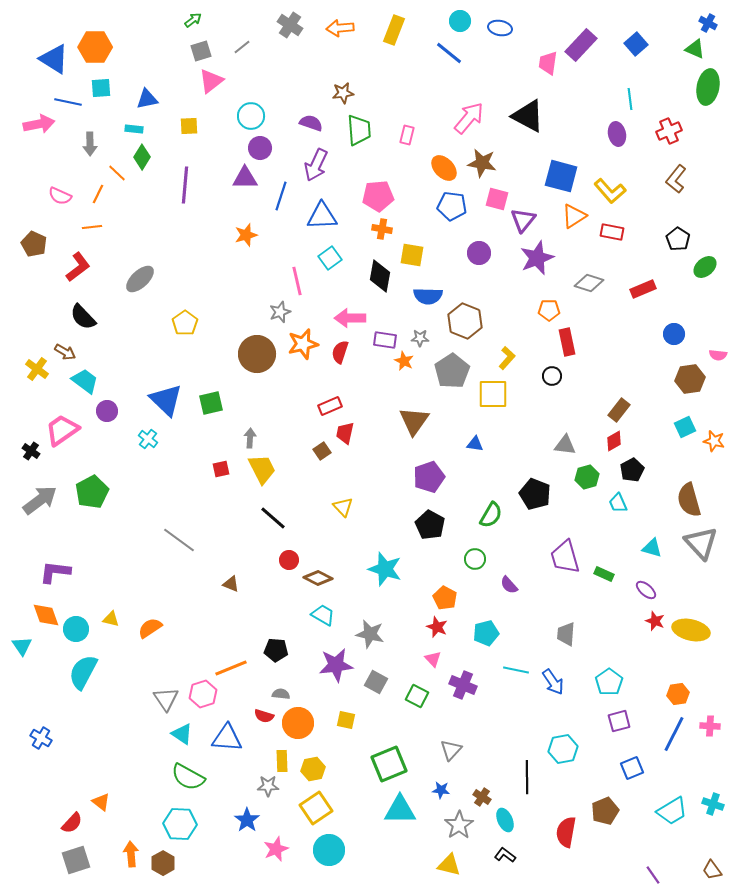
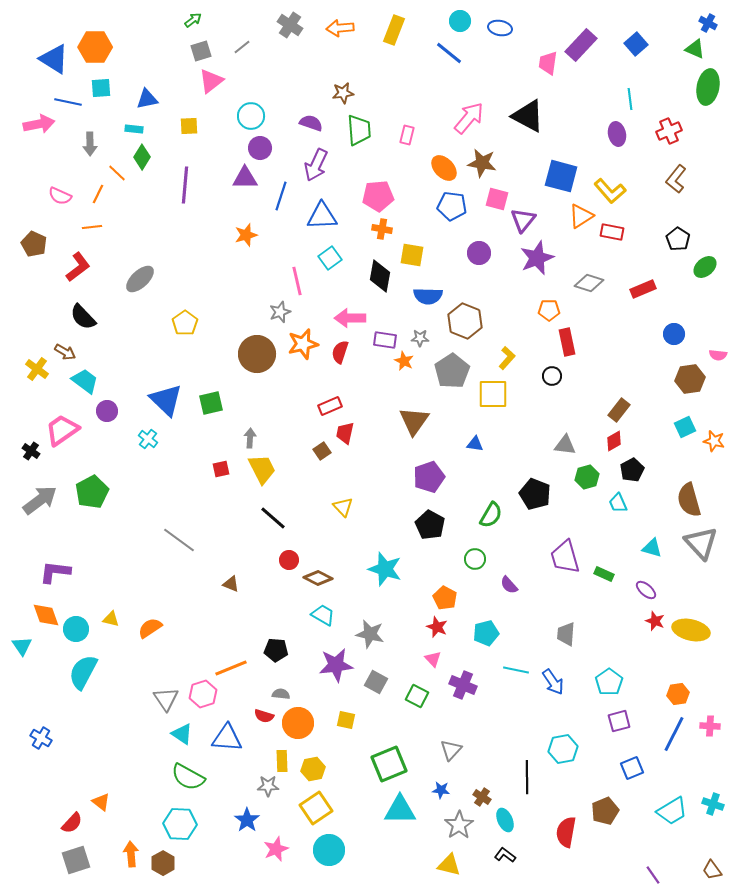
orange triangle at (574, 216): moved 7 px right
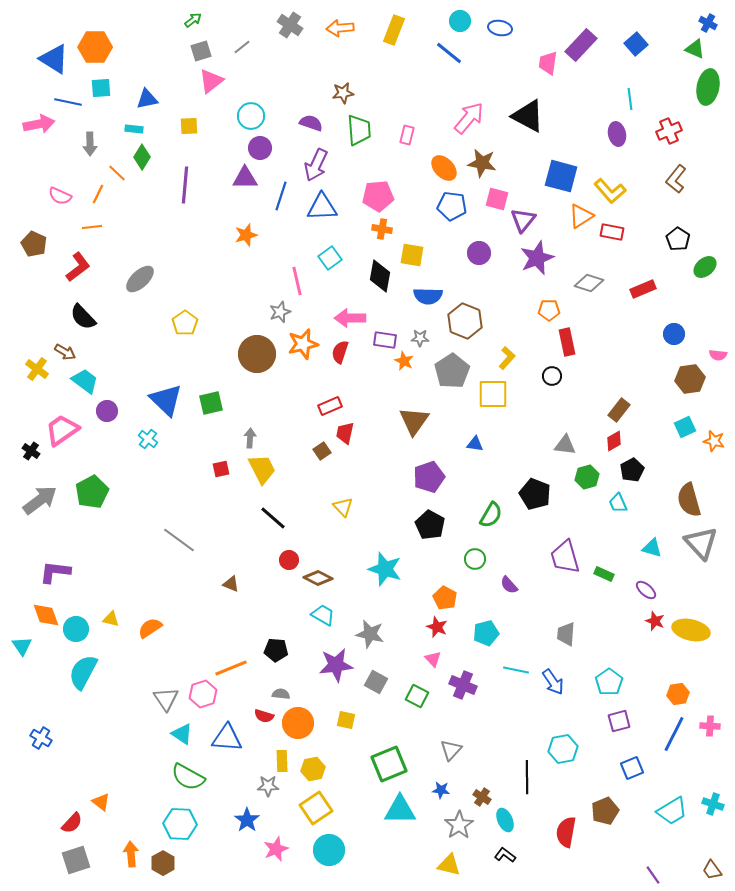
blue triangle at (322, 216): moved 9 px up
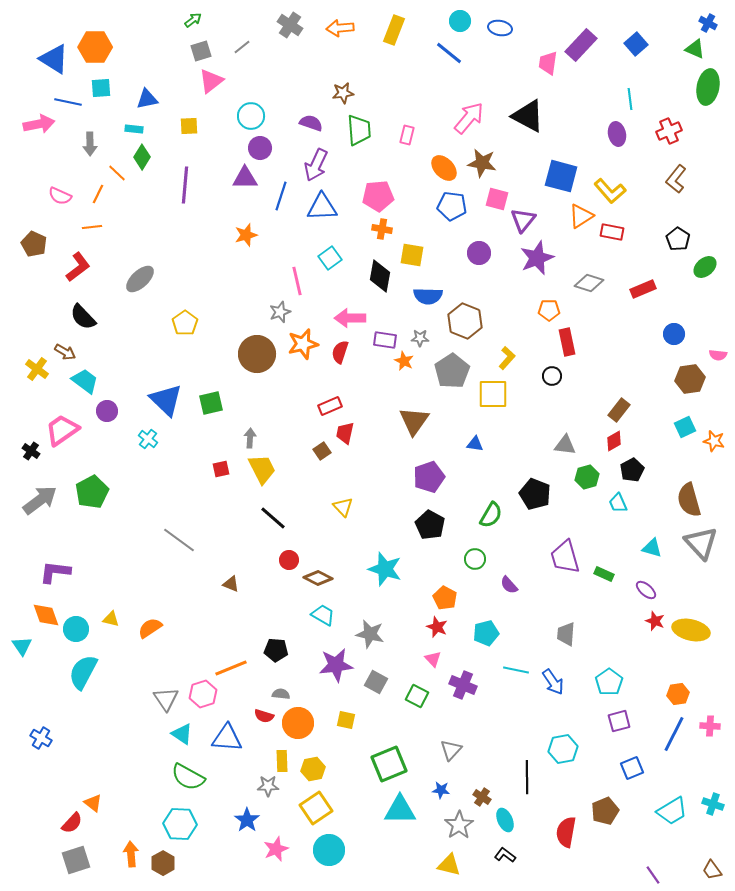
orange triangle at (101, 802): moved 8 px left, 1 px down
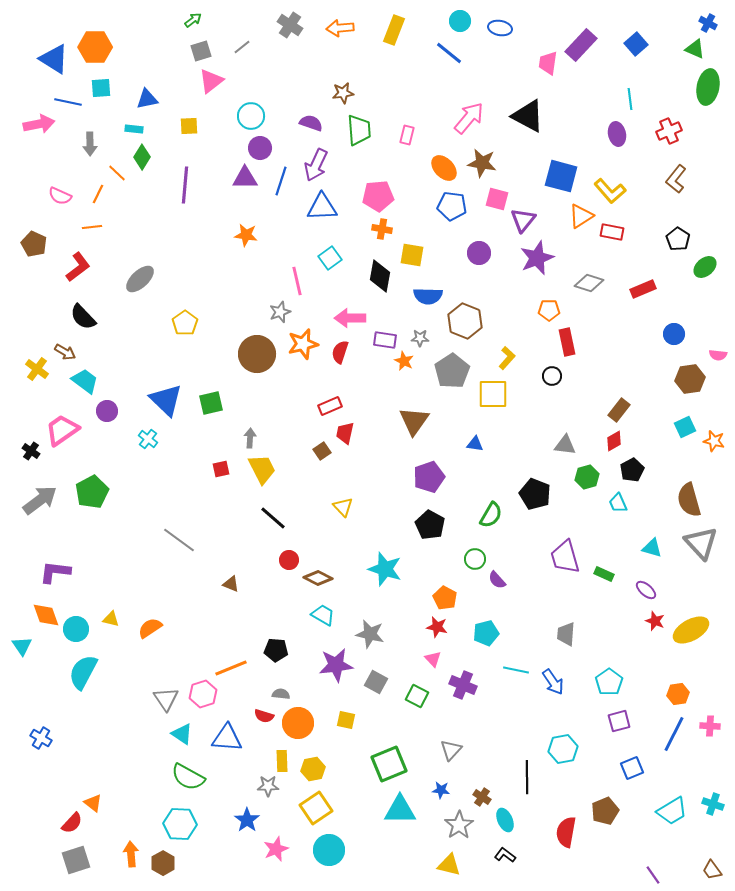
blue line at (281, 196): moved 15 px up
orange star at (246, 235): rotated 25 degrees clockwise
purple semicircle at (509, 585): moved 12 px left, 5 px up
red star at (437, 627): rotated 10 degrees counterclockwise
yellow ellipse at (691, 630): rotated 42 degrees counterclockwise
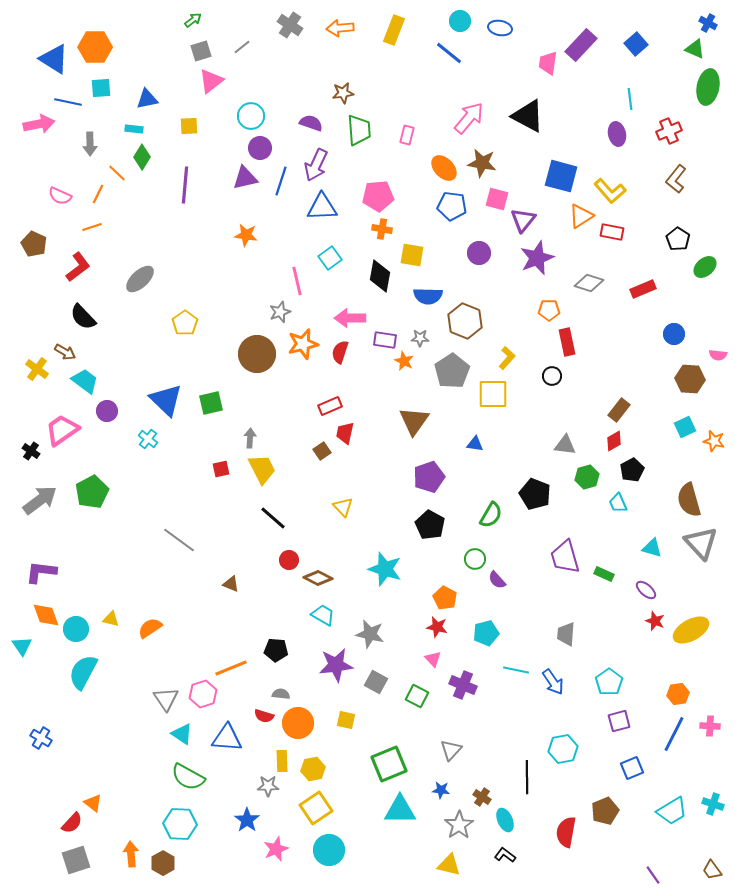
purple triangle at (245, 178): rotated 12 degrees counterclockwise
orange line at (92, 227): rotated 12 degrees counterclockwise
brown hexagon at (690, 379): rotated 12 degrees clockwise
purple L-shape at (55, 572): moved 14 px left
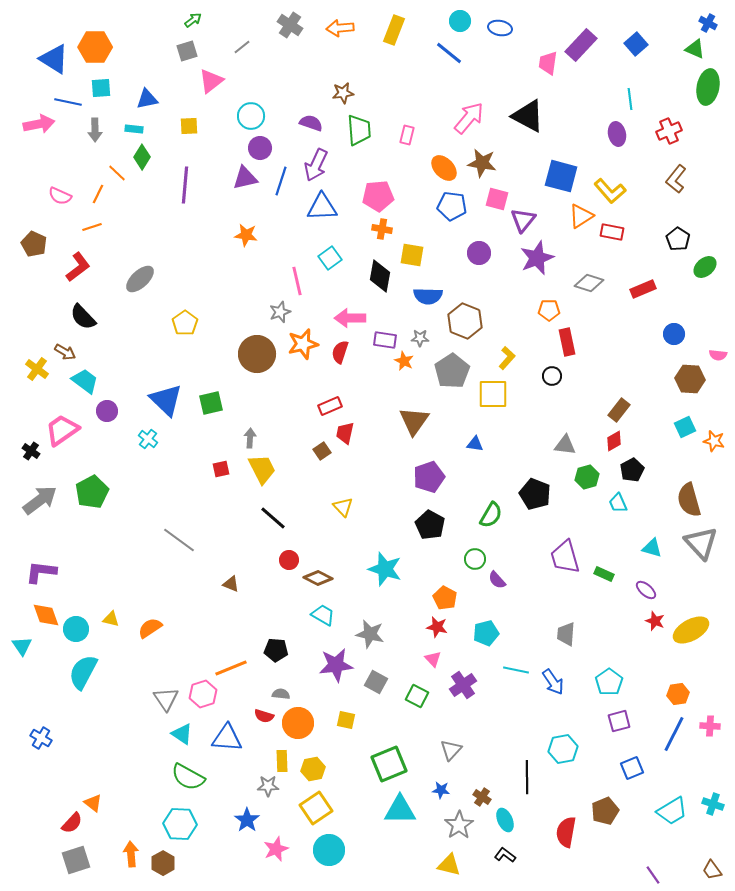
gray square at (201, 51): moved 14 px left
gray arrow at (90, 144): moved 5 px right, 14 px up
purple cross at (463, 685): rotated 32 degrees clockwise
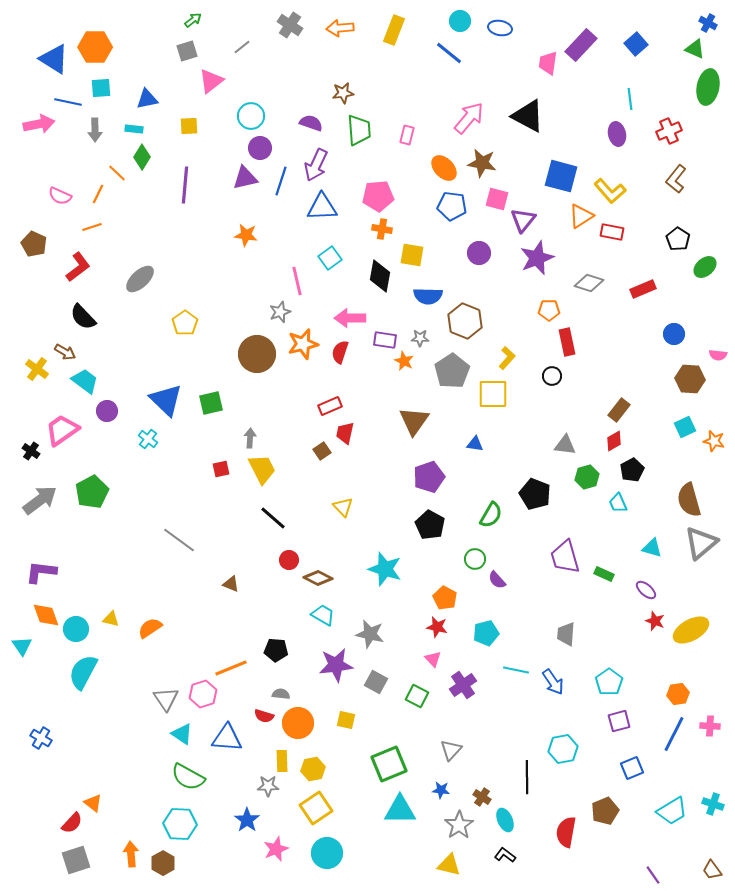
gray triangle at (701, 543): rotated 33 degrees clockwise
cyan circle at (329, 850): moved 2 px left, 3 px down
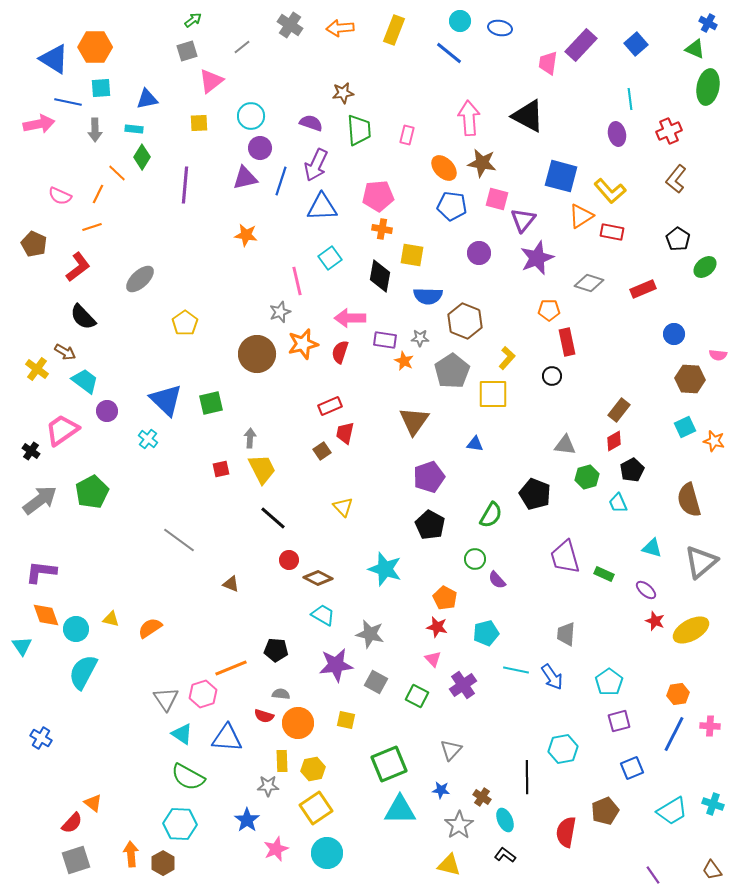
pink arrow at (469, 118): rotated 44 degrees counterclockwise
yellow square at (189, 126): moved 10 px right, 3 px up
gray triangle at (701, 543): moved 19 px down
blue arrow at (553, 682): moved 1 px left, 5 px up
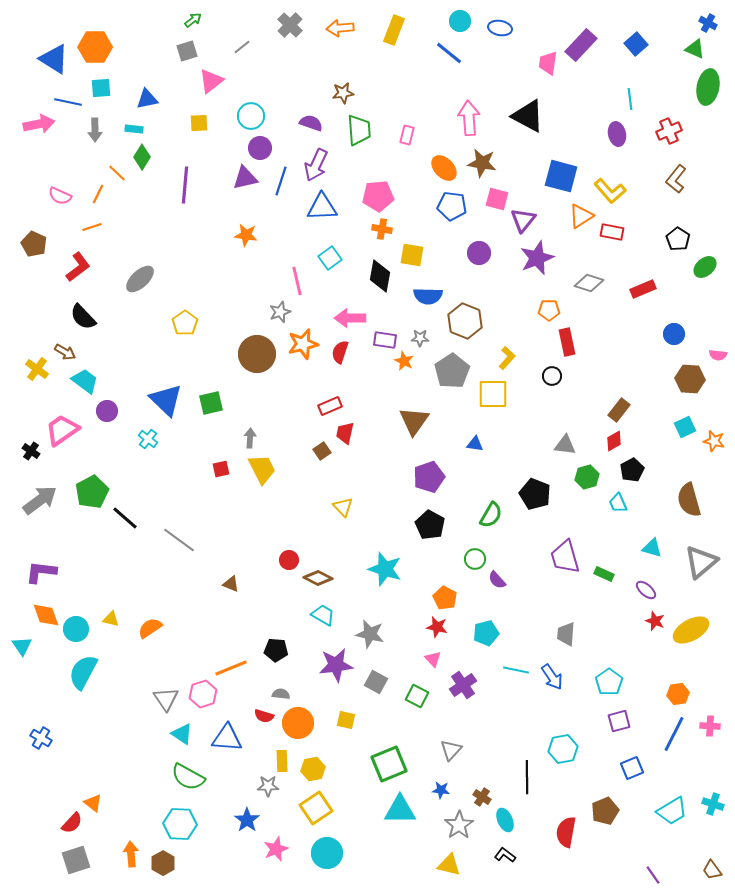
gray cross at (290, 25): rotated 10 degrees clockwise
black line at (273, 518): moved 148 px left
